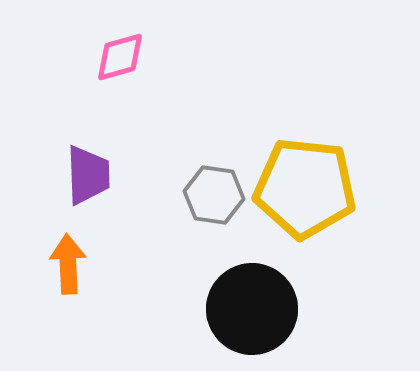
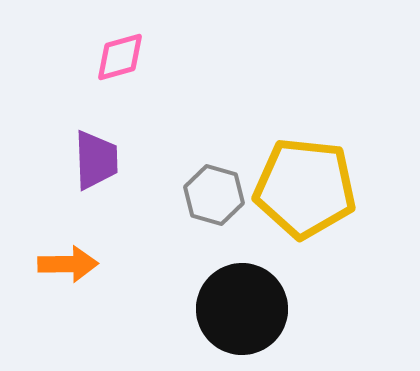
purple trapezoid: moved 8 px right, 15 px up
gray hexagon: rotated 8 degrees clockwise
orange arrow: rotated 92 degrees clockwise
black circle: moved 10 px left
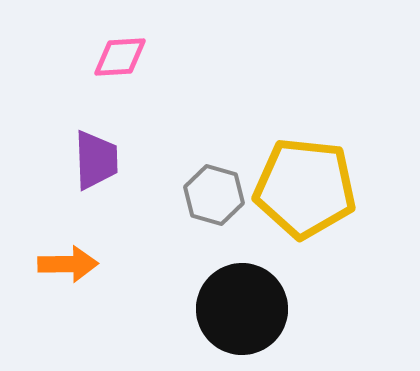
pink diamond: rotated 12 degrees clockwise
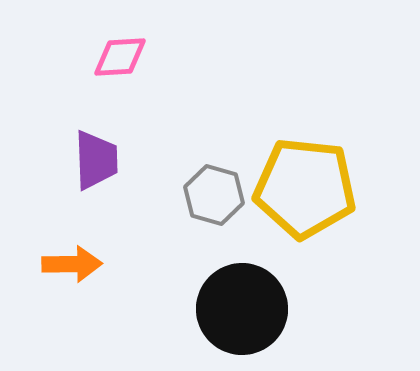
orange arrow: moved 4 px right
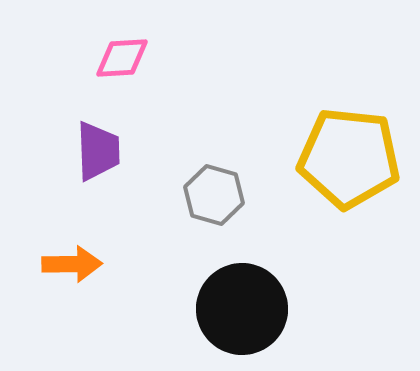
pink diamond: moved 2 px right, 1 px down
purple trapezoid: moved 2 px right, 9 px up
yellow pentagon: moved 44 px right, 30 px up
